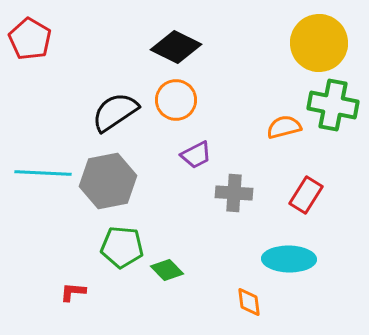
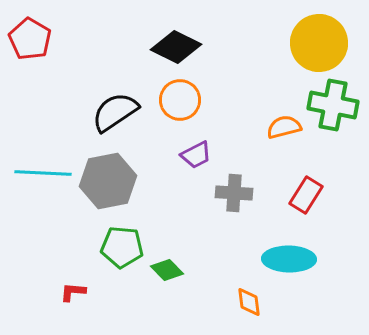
orange circle: moved 4 px right
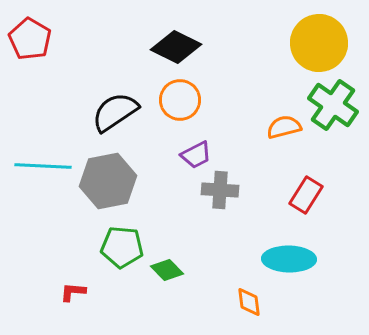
green cross: rotated 24 degrees clockwise
cyan line: moved 7 px up
gray cross: moved 14 px left, 3 px up
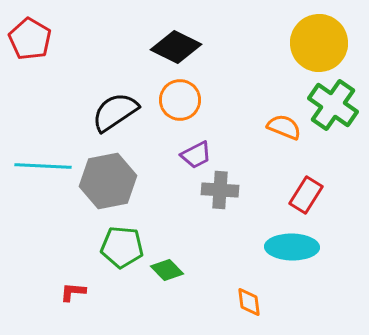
orange semicircle: rotated 36 degrees clockwise
cyan ellipse: moved 3 px right, 12 px up
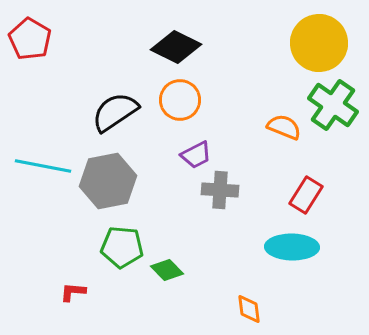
cyan line: rotated 8 degrees clockwise
orange diamond: moved 7 px down
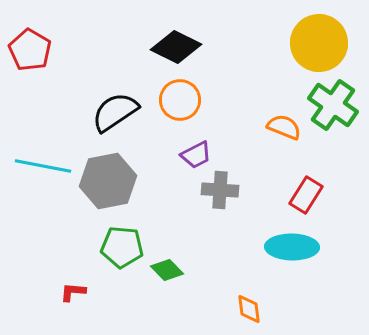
red pentagon: moved 11 px down
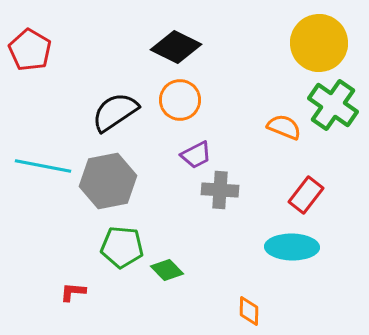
red rectangle: rotated 6 degrees clockwise
orange diamond: moved 2 px down; rotated 8 degrees clockwise
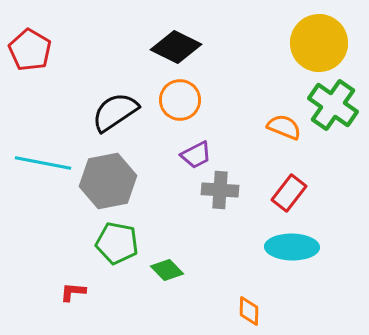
cyan line: moved 3 px up
red rectangle: moved 17 px left, 2 px up
green pentagon: moved 5 px left, 4 px up; rotated 6 degrees clockwise
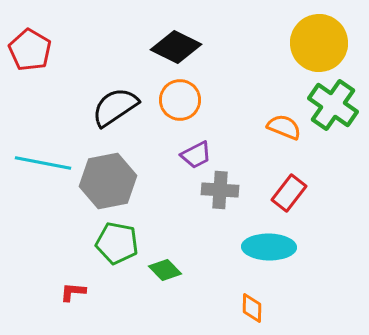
black semicircle: moved 5 px up
cyan ellipse: moved 23 px left
green diamond: moved 2 px left
orange diamond: moved 3 px right, 3 px up
